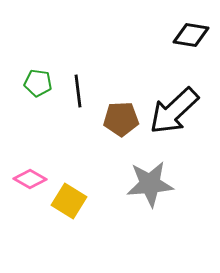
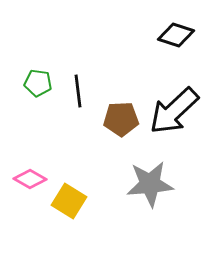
black diamond: moved 15 px left; rotated 9 degrees clockwise
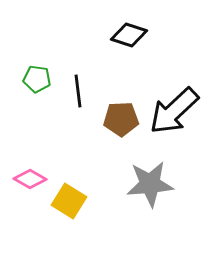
black diamond: moved 47 px left
green pentagon: moved 1 px left, 4 px up
